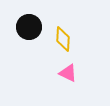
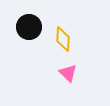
pink triangle: rotated 18 degrees clockwise
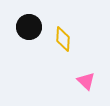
pink triangle: moved 18 px right, 8 px down
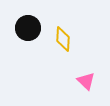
black circle: moved 1 px left, 1 px down
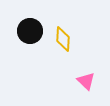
black circle: moved 2 px right, 3 px down
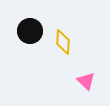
yellow diamond: moved 3 px down
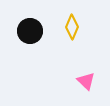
yellow diamond: moved 9 px right, 15 px up; rotated 20 degrees clockwise
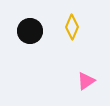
pink triangle: rotated 42 degrees clockwise
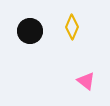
pink triangle: rotated 48 degrees counterclockwise
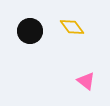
yellow diamond: rotated 60 degrees counterclockwise
